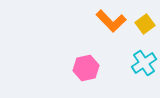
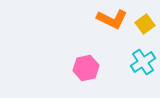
orange L-shape: moved 1 px right, 2 px up; rotated 20 degrees counterclockwise
cyan cross: moved 1 px left, 1 px up
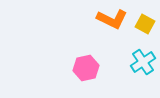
yellow square: rotated 24 degrees counterclockwise
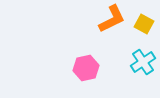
orange L-shape: rotated 52 degrees counterclockwise
yellow square: moved 1 px left
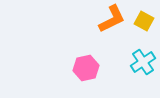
yellow square: moved 3 px up
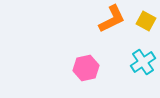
yellow square: moved 2 px right
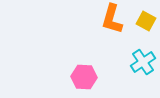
orange L-shape: rotated 132 degrees clockwise
pink hexagon: moved 2 px left, 9 px down; rotated 15 degrees clockwise
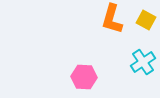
yellow square: moved 1 px up
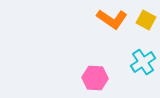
orange L-shape: rotated 72 degrees counterclockwise
pink hexagon: moved 11 px right, 1 px down
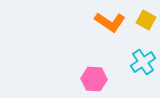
orange L-shape: moved 2 px left, 3 px down
pink hexagon: moved 1 px left, 1 px down
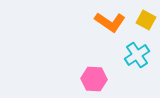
cyan cross: moved 6 px left, 7 px up
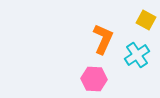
orange L-shape: moved 7 px left, 17 px down; rotated 100 degrees counterclockwise
